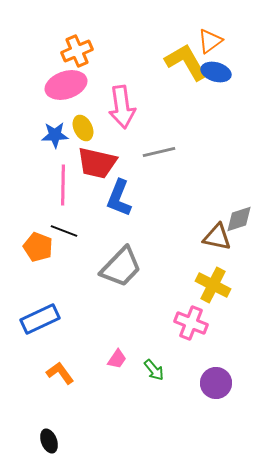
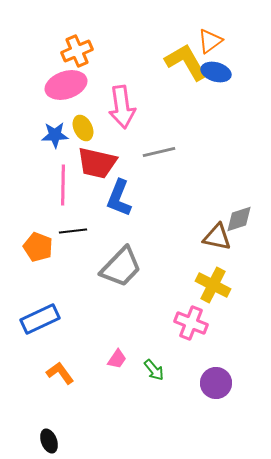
black line: moved 9 px right; rotated 28 degrees counterclockwise
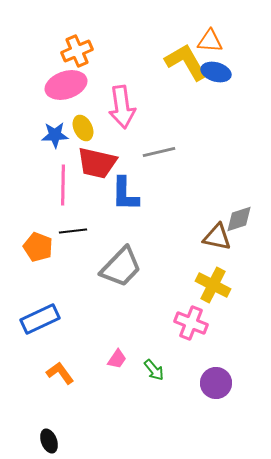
orange triangle: rotated 40 degrees clockwise
blue L-shape: moved 6 px right, 4 px up; rotated 21 degrees counterclockwise
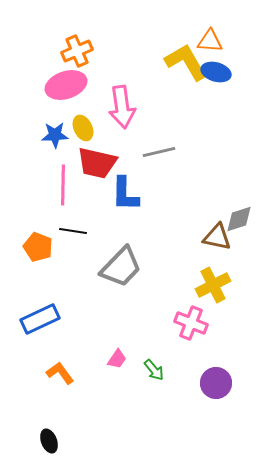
black line: rotated 16 degrees clockwise
yellow cross: rotated 36 degrees clockwise
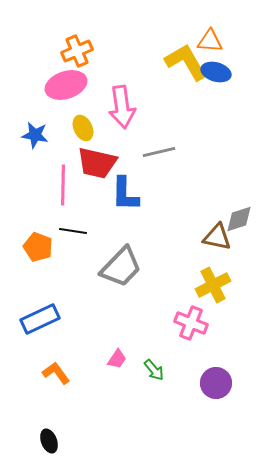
blue star: moved 20 px left; rotated 12 degrees clockwise
orange L-shape: moved 4 px left
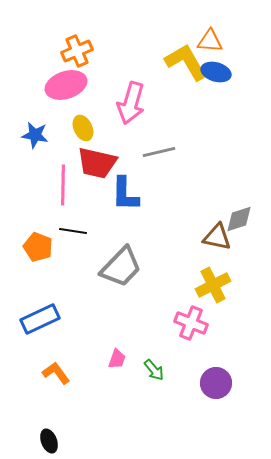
pink arrow: moved 9 px right, 4 px up; rotated 24 degrees clockwise
pink trapezoid: rotated 15 degrees counterclockwise
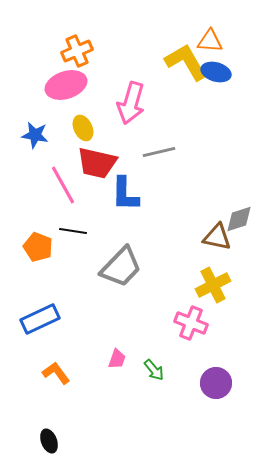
pink line: rotated 30 degrees counterclockwise
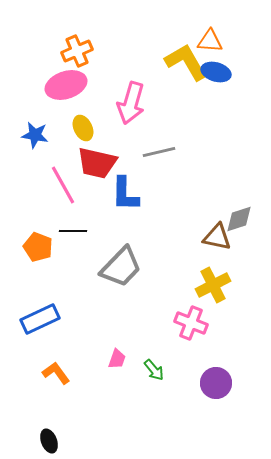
black line: rotated 8 degrees counterclockwise
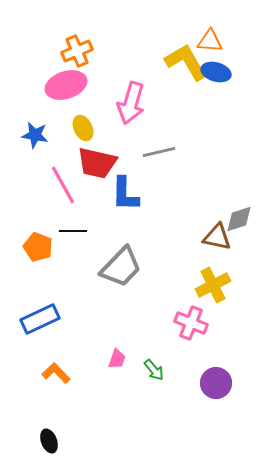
orange L-shape: rotated 8 degrees counterclockwise
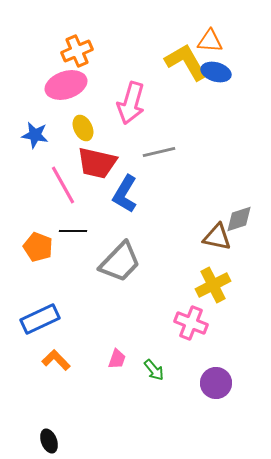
blue L-shape: rotated 30 degrees clockwise
gray trapezoid: moved 1 px left, 5 px up
orange L-shape: moved 13 px up
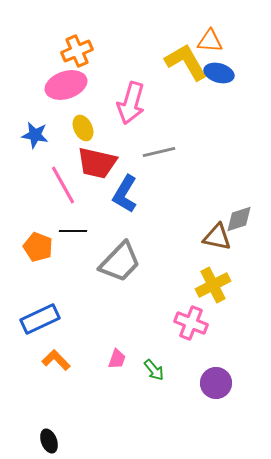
blue ellipse: moved 3 px right, 1 px down
